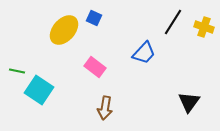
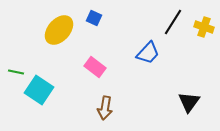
yellow ellipse: moved 5 px left
blue trapezoid: moved 4 px right
green line: moved 1 px left, 1 px down
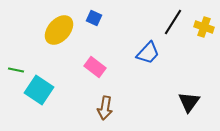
green line: moved 2 px up
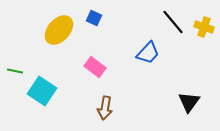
black line: rotated 72 degrees counterclockwise
green line: moved 1 px left, 1 px down
cyan square: moved 3 px right, 1 px down
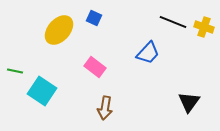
black line: rotated 28 degrees counterclockwise
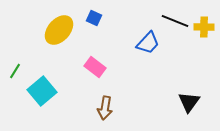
black line: moved 2 px right, 1 px up
yellow cross: rotated 18 degrees counterclockwise
blue trapezoid: moved 10 px up
green line: rotated 70 degrees counterclockwise
cyan square: rotated 16 degrees clockwise
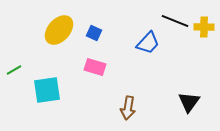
blue square: moved 15 px down
pink rectangle: rotated 20 degrees counterclockwise
green line: moved 1 px left, 1 px up; rotated 28 degrees clockwise
cyan square: moved 5 px right, 1 px up; rotated 32 degrees clockwise
brown arrow: moved 23 px right
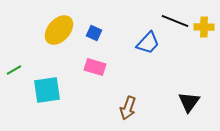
brown arrow: rotated 10 degrees clockwise
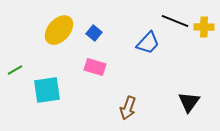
blue square: rotated 14 degrees clockwise
green line: moved 1 px right
